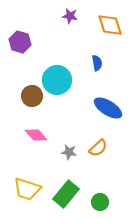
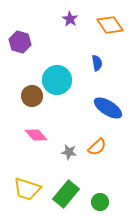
purple star: moved 3 px down; rotated 21 degrees clockwise
orange diamond: rotated 16 degrees counterclockwise
orange semicircle: moved 1 px left, 1 px up
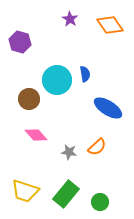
blue semicircle: moved 12 px left, 11 px down
brown circle: moved 3 px left, 3 px down
yellow trapezoid: moved 2 px left, 2 px down
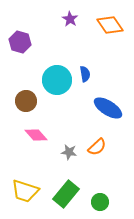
brown circle: moved 3 px left, 2 px down
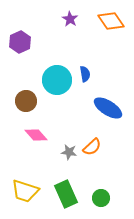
orange diamond: moved 1 px right, 4 px up
purple hexagon: rotated 20 degrees clockwise
orange semicircle: moved 5 px left
green rectangle: rotated 64 degrees counterclockwise
green circle: moved 1 px right, 4 px up
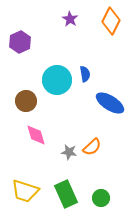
orange diamond: rotated 60 degrees clockwise
blue ellipse: moved 2 px right, 5 px up
pink diamond: rotated 25 degrees clockwise
